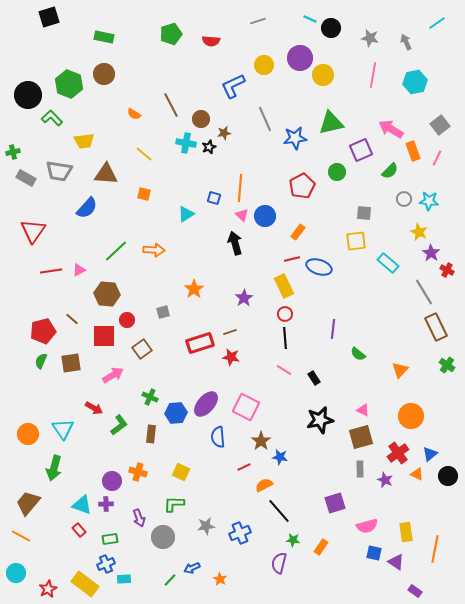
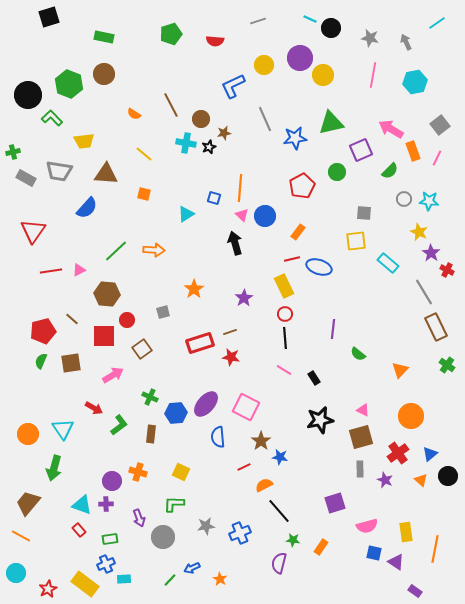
red semicircle at (211, 41): moved 4 px right
orange triangle at (417, 474): moved 4 px right, 6 px down; rotated 16 degrees clockwise
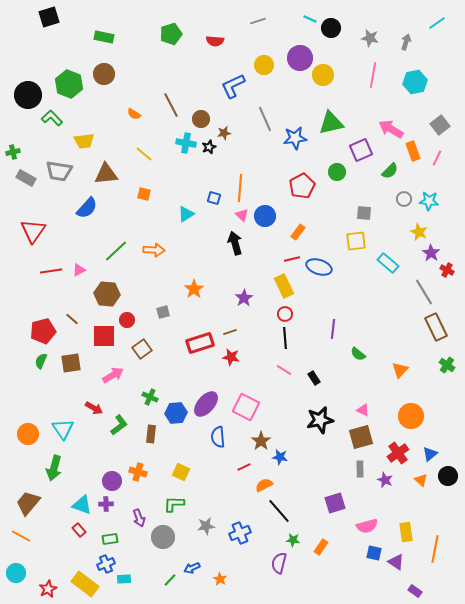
gray arrow at (406, 42): rotated 42 degrees clockwise
brown triangle at (106, 174): rotated 10 degrees counterclockwise
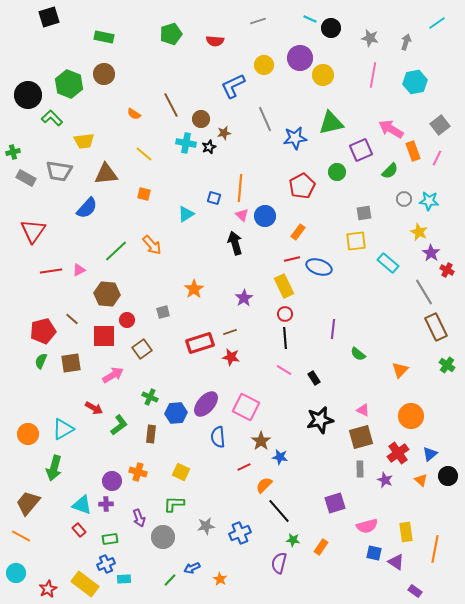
gray square at (364, 213): rotated 14 degrees counterclockwise
orange arrow at (154, 250): moved 2 px left, 5 px up; rotated 45 degrees clockwise
cyan triangle at (63, 429): rotated 35 degrees clockwise
orange semicircle at (264, 485): rotated 18 degrees counterclockwise
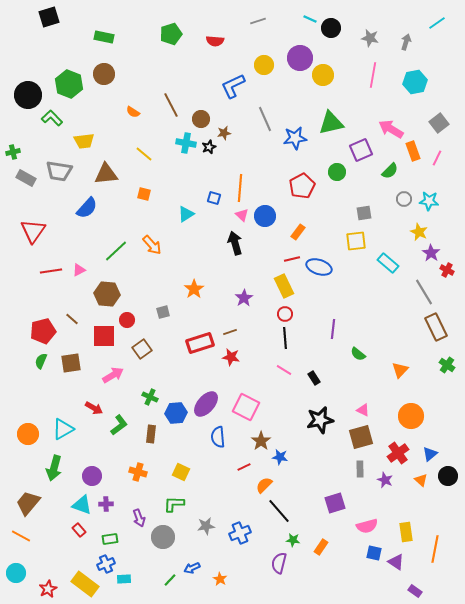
orange semicircle at (134, 114): moved 1 px left, 2 px up
gray square at (440, 125): moved 1 px left, 2 px up
purple circle at (112, 481): moved 20 px left, 5 px up
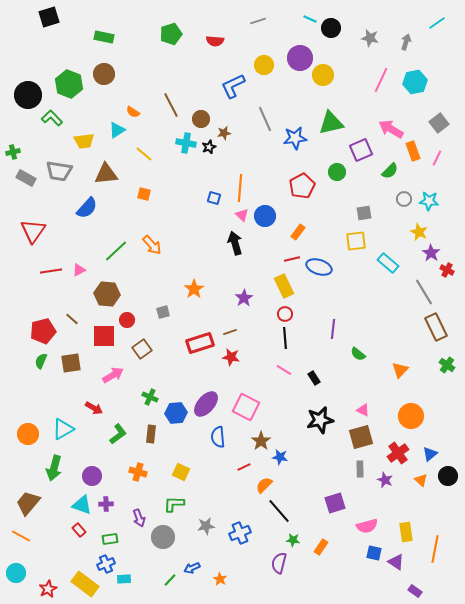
pink line at (373, 75): moved 8 px right, 5 px down; rotated 15 degrees clockwise
cyan triangle at (186, 214): moved 69 px left, 84 px up
green L-shape at (119, 425): moved 1 px left, 9 px down
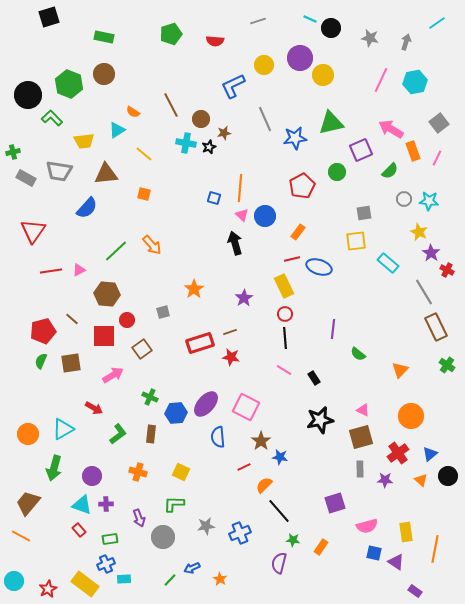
purple star at (385, 480): rotated 21 degrees counterclockwise
cyan circle at (16, 573): moved 2 px left, 8 px down
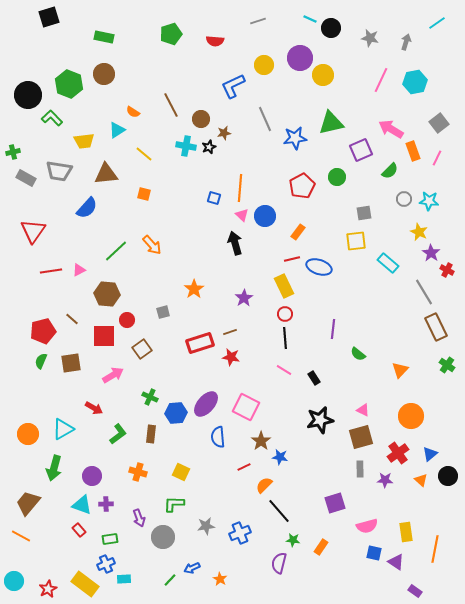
cyan cross at (186, 143): moved 3 px down
green circle at (337, 172): moved 5 px down
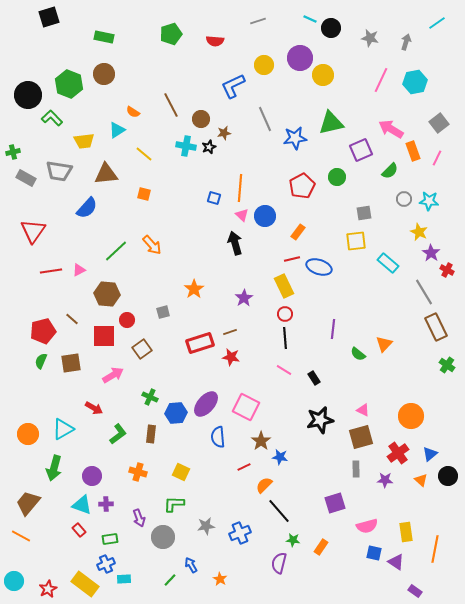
orange triangle at (400, 370): moved 16 px left, 26 px up
gray rectangle at (360, 469): moved 4 px left
blue arrow at (192, 568): moved 1 px left, 3 px up; rotated 84 degrees clockwise
